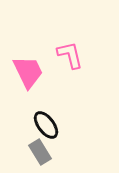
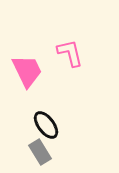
pink L-shape: moved 2 px up
pink trapezoid: moved 1 px left, 1 px up
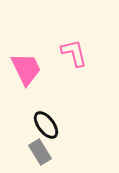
pink L-shape: moved 4 px right
pink trapezoid: moved 1 px left, 2 px up
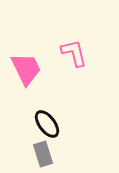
black ellipse: moved 1 px right, 1 px up
gray rectangle: moved 3 px right, 2 px down; rotated 15 degrees clockwise
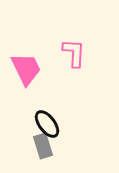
pink L-shape: rotated 16 degrees clockwise
gray rectangle: moved 8 px up
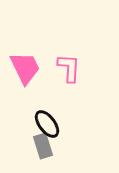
pink L-shape: moved 5 px left, 15 px down
pink trapezoid: moved 1 px left, 1 px up
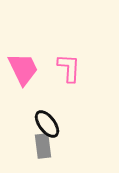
pink trapezoid: moved 2 px left, 1 px down
gray rectangle: rotated 10 degrees clockwise
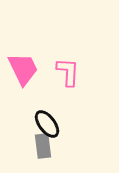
pink L-shape: moved 1 px left, 4 px down
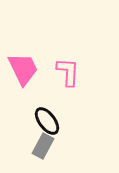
black ellipse: moved 3 px up
gray rectangle: rotated 35 degrees clockwise
